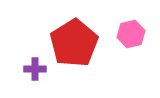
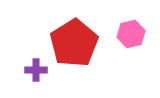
purple cross: moved 1 px right, 1 px down
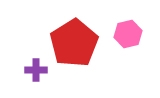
pink hexagon: moved 3 px left
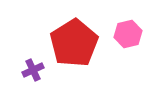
purple cross: moved 3 px left; rotated 25 degrees counterclockwise
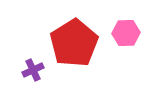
pink hexagon: moved 2 px left, 1 px up; rotated 12 degrees clockwise
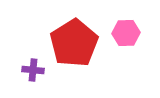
purple cross: rotated 30 degrees clockwise
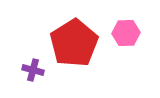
purple cross: rotated 10 degrees clockwise
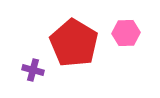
red pentagon: rotated 9 degrees counterclockwise
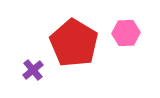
purple cross: rotated 35 degrees clockwise
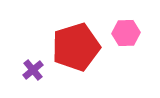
red pentagon: moved 2 px right, 4 px down; rotated 24 degrees clockwise
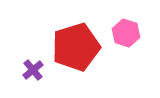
pink hexagon: rotated 20 degrees clockwise
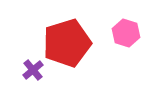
red pentagon: moved 9 px left, 4 px up
